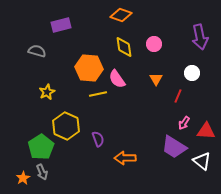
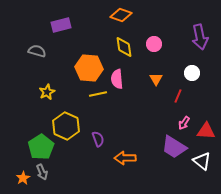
pink semicircle: rotated 30 degrees clockwise
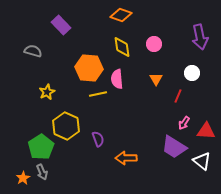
purple rectangle: rotated 60 degrees clockwise
yellow diamond: moved 2 px left
gray semicircle: moved 4 px left
orange arrow: moved 1 px right
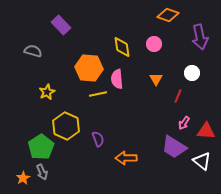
orange diamond: moved 47 px right
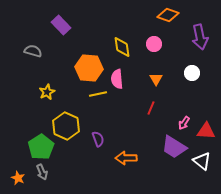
red line: moved 27 px left, 12 px down
orange star: moved 5 px left; rotated 16 degrees counterclockwise
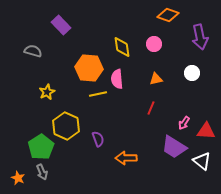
orange triangle: rotated 48 degrees clockwise
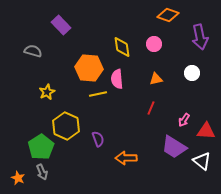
pink arrow: moved 3 px up
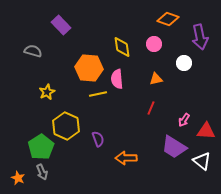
orange diamond: moved 4 px down
white circle: moved 8 px left, 10 px up
